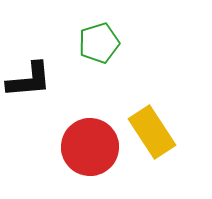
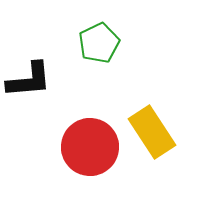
green pentagon: rotated 9 degrees counterclockwise
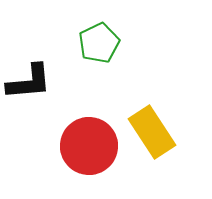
black L-shape: moved 2 px down
red circle: moved 1 px left, 1 px up
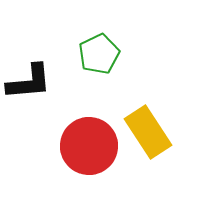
green pentagon: moved 11 px down
yellow rectangle: moved 4 px left
